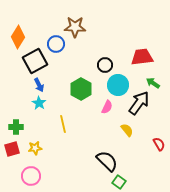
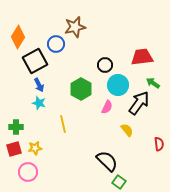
brown star: rotated 15 degrees counterclockwise
cyan star: rotated 16 degrees counterclockwise
red semicircle: rotated 24 degrees clockwise
red square: moved 2 px right
pink circle: moved 3 px left, 4 px up
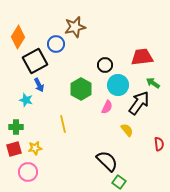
cyan star: moved 13 px left, 3 px up
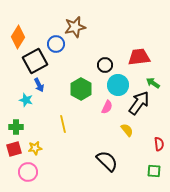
red trapezoid: moved 3 px left
green square: moved 35 px right, 11 px up; rotated 32 degrees counterclockwise
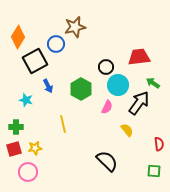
black circle: moved 1 px right, 2 px down
blue arrow: moved 9 px right, 1 px down
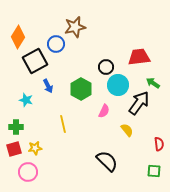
pink semicircle: moved 3 px left, 4 px down
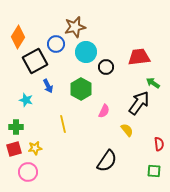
cyan circle: moved 32 px left, 33 px up
black semicircle: rotated 80 degrees clockwise
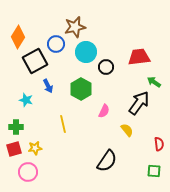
green arrow: moved 1 px right, 1 px up
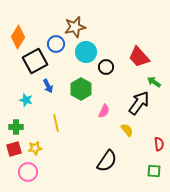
red trapezoid: rotated 125 degrees counterclockwise
yellow line: moved 7 px left, 1 px up
